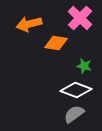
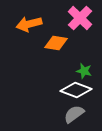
green star: moved 5 px down
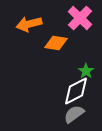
green star: moved 2 px right; rotated 21 degrees clockwise
white diamond: moved 1 px down; rotated 48 degrees counterclockwise
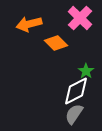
orange diamond: rotated 35 degrees clockwise
gray semicircle: rotated 20 degrees counterclockwise
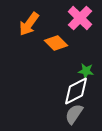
orange arrow: rotated 40 degrees counterclockwise
green star: rotated 28 degrees counterclockwise
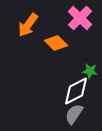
orange arrow: moved 1 px left, 1 px down
green star: moved 4 px right
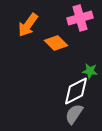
pink cross: rotated 30 degrees clockwise
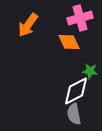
orange diamond: moved 13 px right, 1 px up; rotated 20 degrees clockwise
gray semicircle: rotated 45 degrees counterclockwise
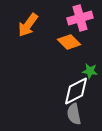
orange diamond: rotated 20 degrees counterclockwise
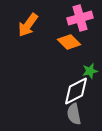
green star: rotated 21 degrees counterclockwise
